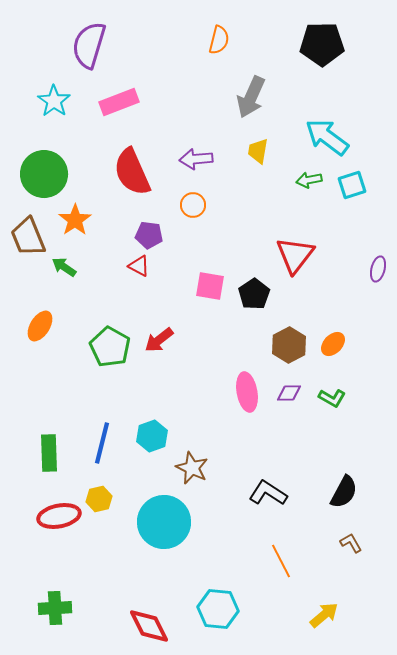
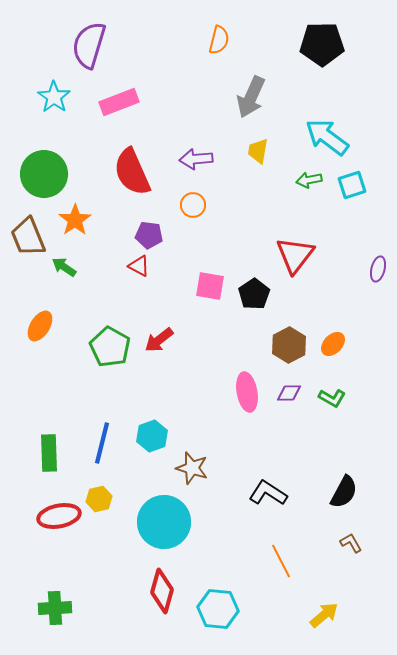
cyan star at (54, 101): moved 4 px up
brown star at (192, 468): rotated 8 degrees counterclockwise
red diamond at (149, 626): moved 13 px right, 35 px up; rotated 42 degrees clockwise
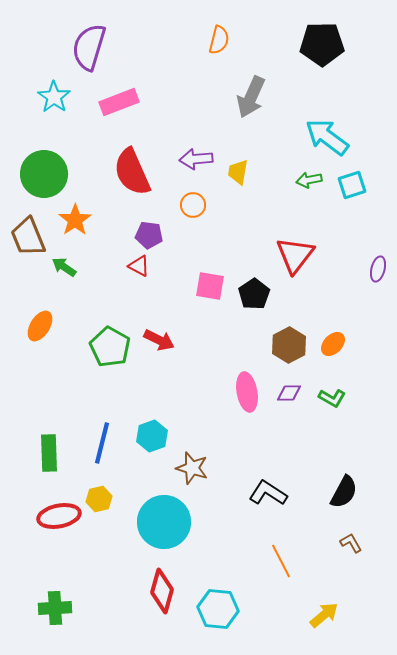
purple semicircle at (89, 45): moved 2 px down
yellow trapezoid at (258, 151): moved 20 px left, 21 px down
red arrow at (159, 340): rotated 116 degrees counterclockwise
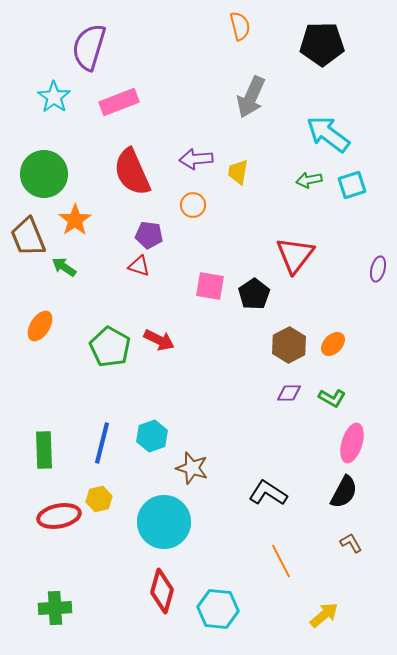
orange semicircle at (219, 40): moved 21 px right, 14 px up; rotated 28 degrees counterclockwise
cyan arrow at (327, 137): moved 1 px right, 3 px up
red triangle at (139, 266): rotated 10 degrees counterclockwise
pink ellipse at (247, 392): moved 105 px right, 51 px down; rotated 27 degrees clockwise
green rectangle at (49, 453): moved 5 px left, 3 px up
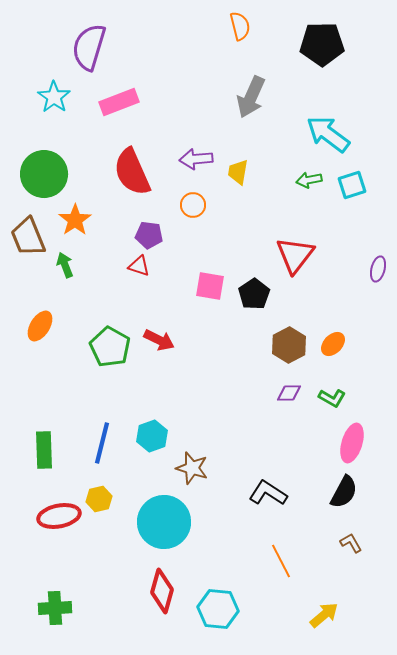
green arrow at (64, 267): moved 1 px right, 2 px up; rotated 35 degrees clockwise
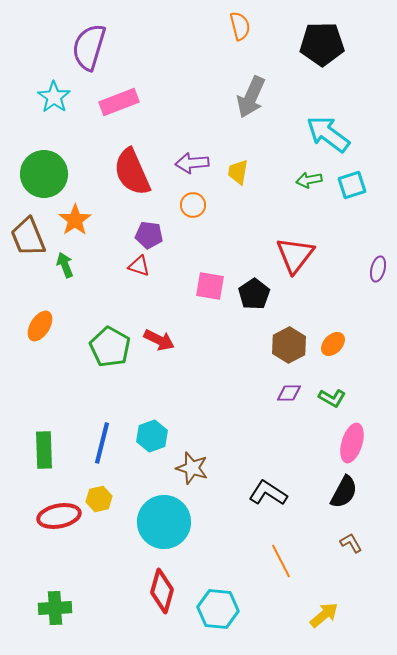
purple arrow at (196, 159): moved 4 px left, 4 px down
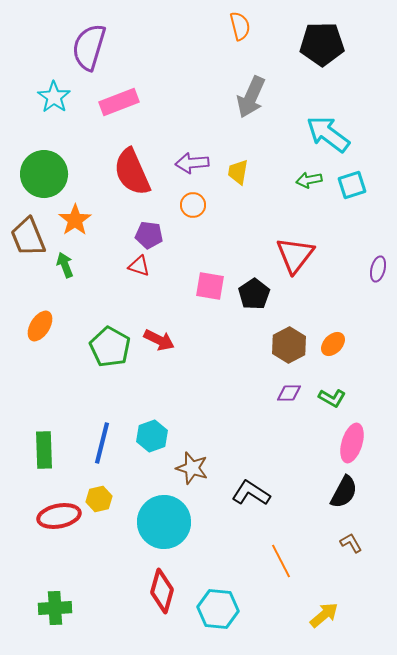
black L-shape at (268, 493): moved 17 px left
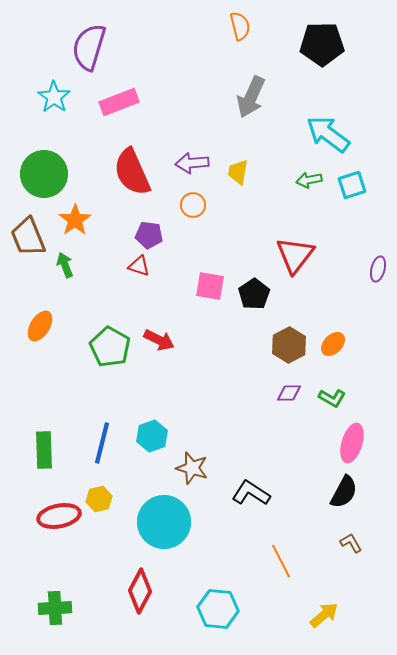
red diamond at (162, 591): moved 22 px left; rotated 12 degrees clockwise
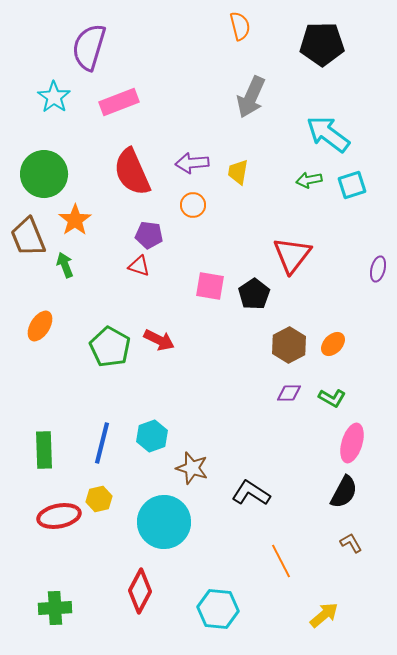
red triangle at (295, 255): moved 3 px left
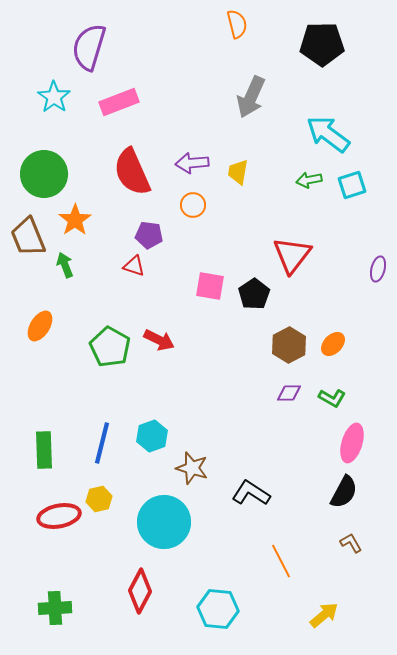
orange semicircle at (240, 26): moved 3 px left, 2 px up
red triangle at (139, 266): moved 5 px left
